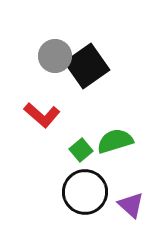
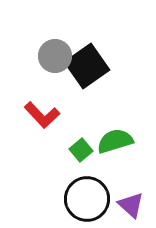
red L-shape: rotated 6 degrees clockwise
black circle: moved 2 px right, 7 px down
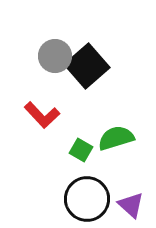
black square: rotated 6 degrees counterclockwise
green semicircle: moved 1 px right, 3 px up
green square: rotated 20 degrees counterclockwise
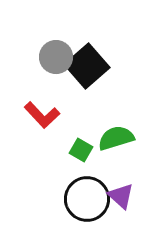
gray circle: moved 1 px right, 1 px down
purple triangle: moved 10 px left, 9 px up
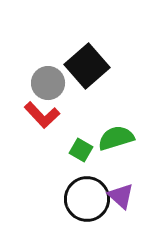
gray circle: moved 8 px left, 26 px down
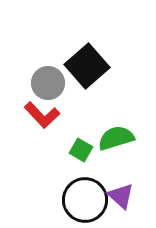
black circle: moved 2 px left, 1 px down
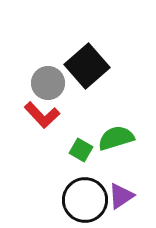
purple triangle: rotated 44 degrees clockwise
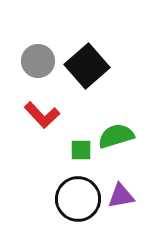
gray circle: moved 10 px left, 22 px up
green semicircle: moved 2 px up
green square: rotated 30 degrees counterclockwise
purple triangle: rotated 24 degrees clockwise
black circle: moved 7 px left, 1 px up
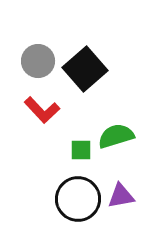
black square: moved 2 px left, 3 px down
red L-shape: moved 5 px up
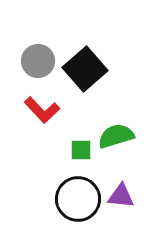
purple triangle: rotated 16 degrees clockwise
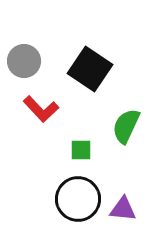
gray circle: moved 14 px left
black square: moved 5 px right; rotated 15 degrees counterclockwise
red L-shape: moved 1 px left, 1 px up
green semicircle: moved 10 px right, 10 px up; rotated 48 degrees counterclockwise
purple triangle: moved 2 px right, 13 px down
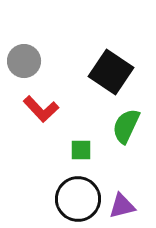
black square: moved 21 px right, 3 px down
purple triangle: moved 1 px left, 3 px up; rotated 20 degrees counterclockwise
